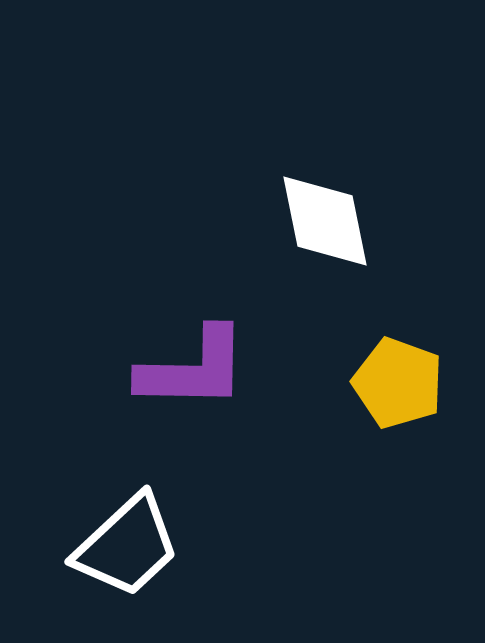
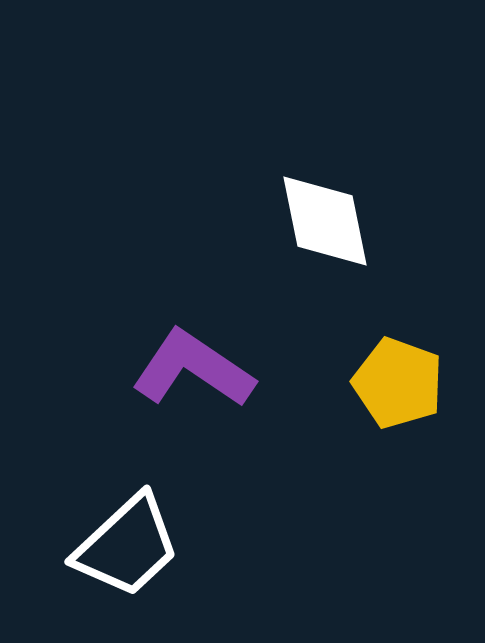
purple L-shape: rotated 147 degrees counterclockwise
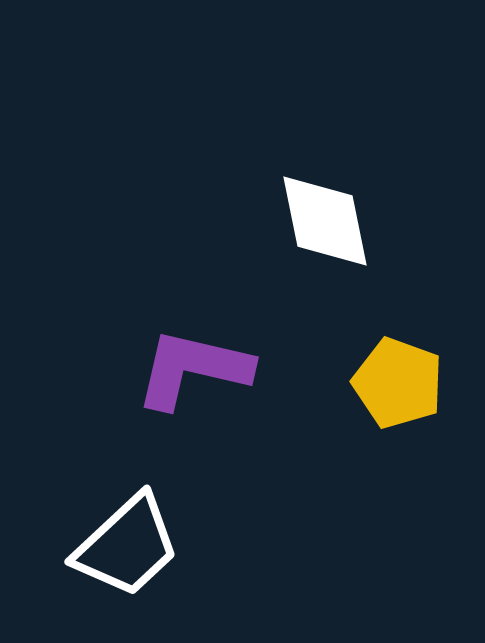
purple L-shape: rotated 21 degrees counterclockwise
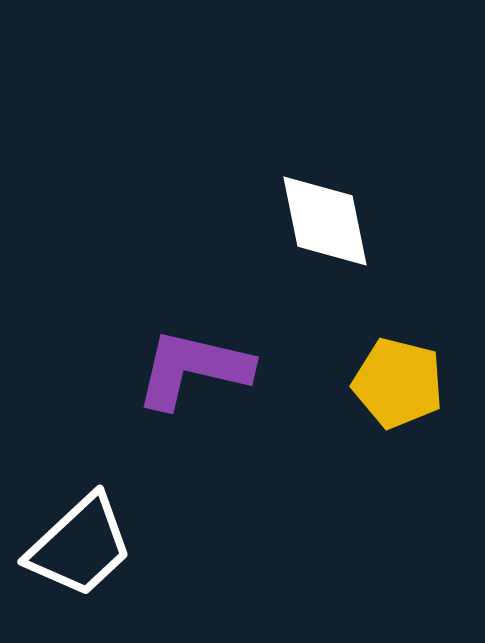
yellow pentagon: rotated 6 degrees counterclockwise
white trapezoid: moved 47 px left
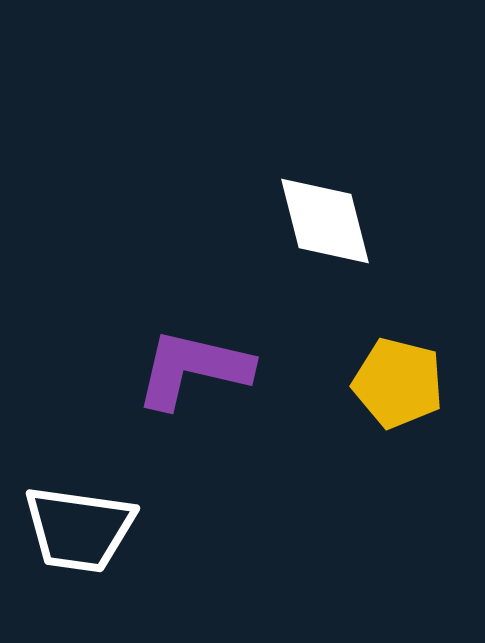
white diamond: rotated 3 degrees counterclockwise
white trapezoid: moved 1 px left, 17 px up; rotated 51 degrees clockwise
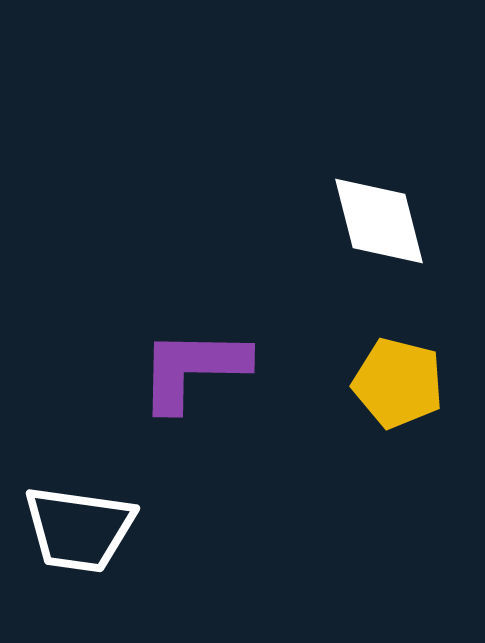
white diamond: moved 54 px right
purple L-shape: rotated 12 degrees counterclockwise
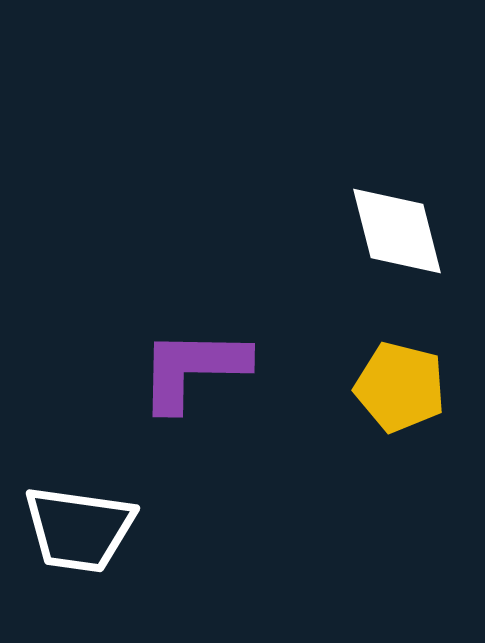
white diamond: moved 18 px right, 10 px down
yellow pentagon: moved 2 px right, 4 px down
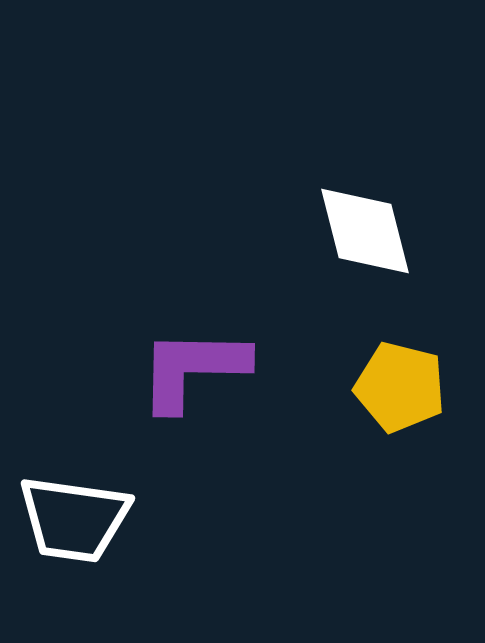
white diamond: moved 32 px left
white trapezoid: moved 5 px left, 10 px up
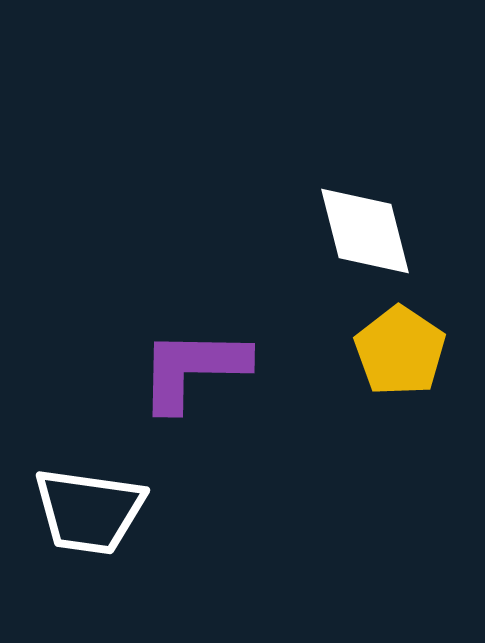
yellow pentagon: moved 36 px up; rotated 20 degrees clockwise
white trapezoid: moved 15 px right, 8 px up
